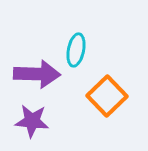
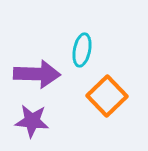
cyan ellipse: moved 6 px right
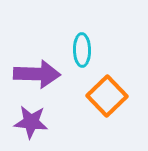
cyan ellipse: rotated 12 degrees counterclockwise
purple star: moved 1 px left, 1 px down
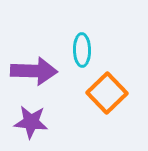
purple arrow: moved 3 px left, 3 px up
orange square: moved 3 px up
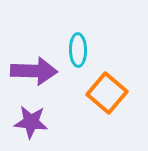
cyan ellipse: moved 4 px left
orange square: rotated 6 degrees counterclockwise
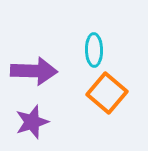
cyan ellipse: moved 16 px right
purple star: moved 1 px right; rotated 24 degrees counterclockwise
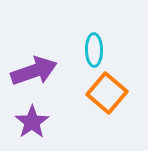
purple arrow: rotated 21 degrees counterclockwise
purple star: rotated 16 degrees counterclockwise
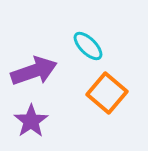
cyan ellipse: moved 6 px left, 4 px up; rotated 44 degrees counterclockwise
purple star: moved 1 px left, 1 px up
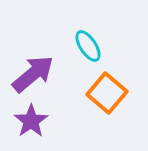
cyan ellipse: rotated 12 degrees clockwise
purple arrow: moved 1 px left, 3 px down; rotated 21 degrees counterclockwise
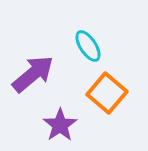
purple star: moved 29 px right, 4 px down
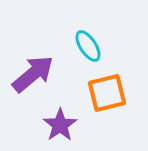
orange square: rotated 36 degrees clockwise
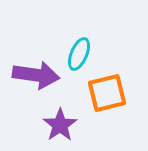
cyan ellipse: moved 9 px left, 8 px down; rotated 56 degrees clockwise
purple arrow: moved 3 px right, 1 px down; rotated 48 degrees clockwise
